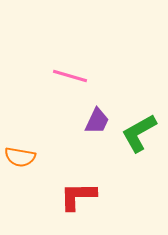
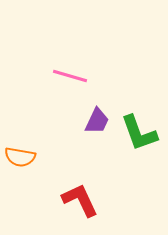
green L-shape: rotated 81 degrees counterclockwise
red L-shape: moved 2 px right, 4 px down; rotated 66 degrees clockwise
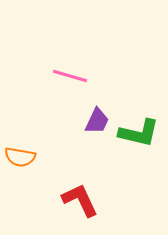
green L-shape: rotated 57 degrees counterclockwise
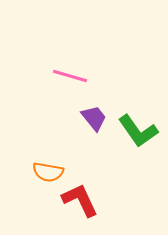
purple trapezoid: moved 3 px left, 3 px up; rotated 64 degrees counterclockwise
green L-shape: moved 1 px left, 2 px up; rotated 42 degrees clockwise
orange semicircle: moved 28 px right, 15 px down
